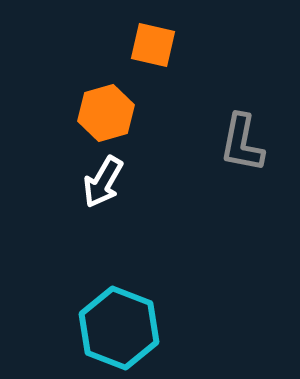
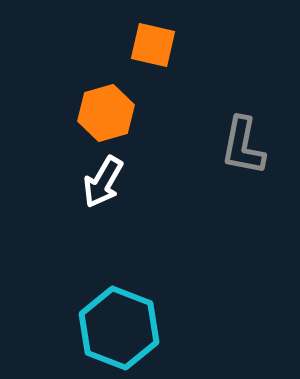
gray L-shape: moved 1 px right, 3 px down
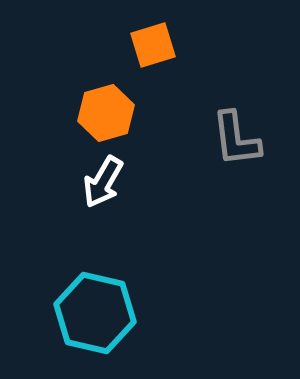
orange square: rotated 30 degrees counterclockwise
gray L-shape: moved 7 px left, 7 px up; rotated 18 degrees counterclockwise
cyan hexagon: moved 24 px left, 15 px up; rotated 8 degrees counterclockwise
